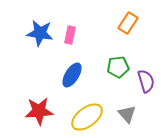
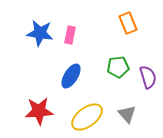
orange rectangle: rotated 55 degrees counterclockwise
blue ellipse: moved 1 px left, 1 px down
purple semicircle: moved 2 px right, 4 px up
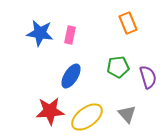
red star: moved 11 px right
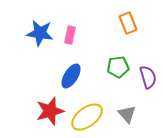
red star: rotated 12 degrees counterclockwise
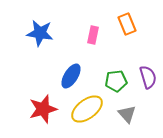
orange rectangle: moved 1 px left, 1 px down
pink rectangle: moved 23 px right
green pentagon: moved 2 px left, 14 px down
red star: moved 7 px left, 2 px up
yellow ellipse: moved 8 px up
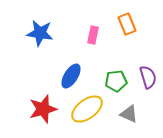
gray triangle: moved 2 px right; rotated 24 degrees counterclockwise
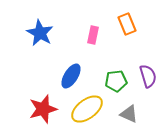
blue star: rotated 20 degrees clockwise
purple semicircle: moved 1 px up
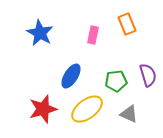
purple semicircle: moved 1 px up
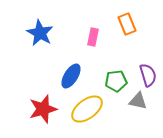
pink rectangle: moved 2 px down
gray triangle: moved 9 px right, 13 px up; rotated 12 degrees counterclockwise
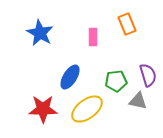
pink rectangle: rotated 12 degrees counterclockwise
blue ellipse: moved 1 px left, 1 px down
red star: rotated 16 degrees clockwise
